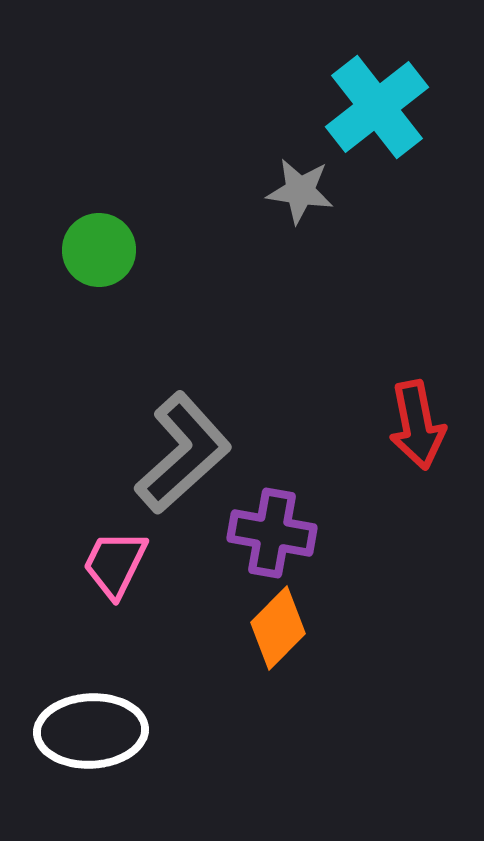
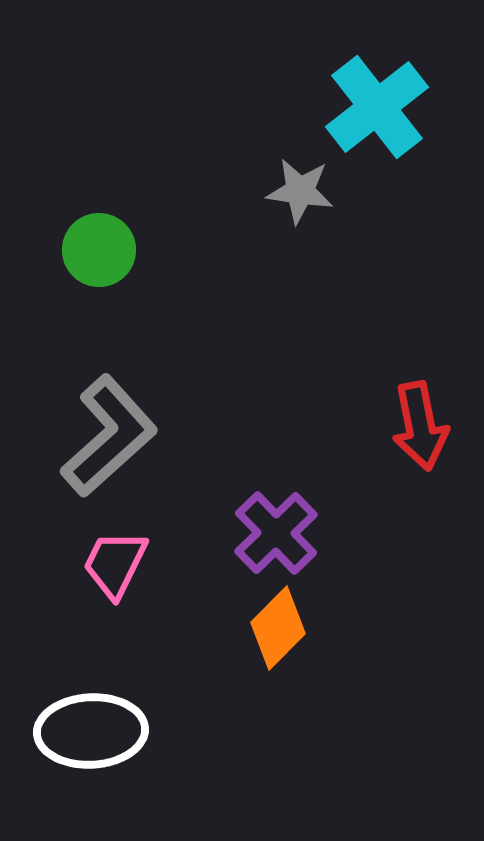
red arrow: moved 3 px right, 1 px down
gray L-shape: moved 74 px left, 17 px up
purple cross: moved 4 px right; rotated 36 degrees clockwise
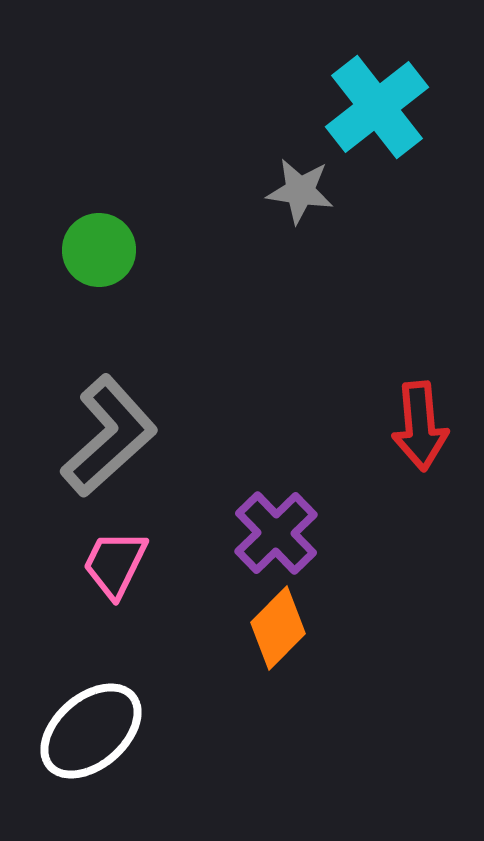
red arrow: rotated 6 degrees clockwise
white ellipse: rotated 38 degrees counterclockwise
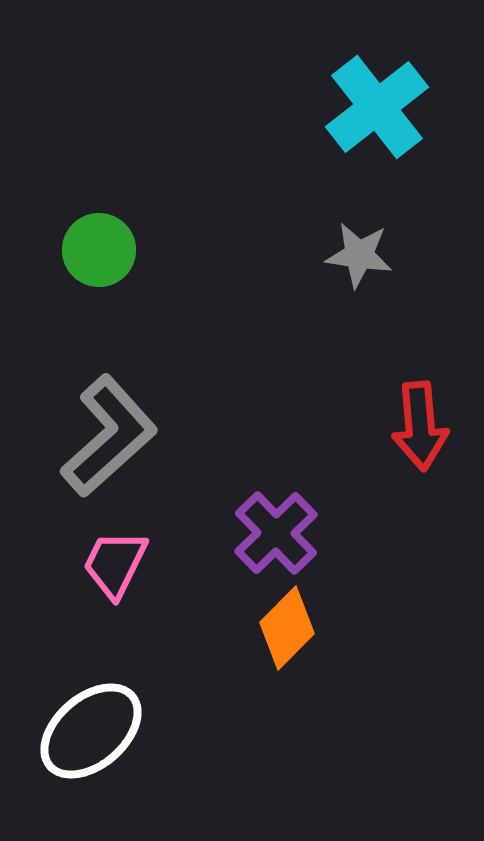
gray star: moved 59 px right, 64 px down
orange diamond: moved 9 px right
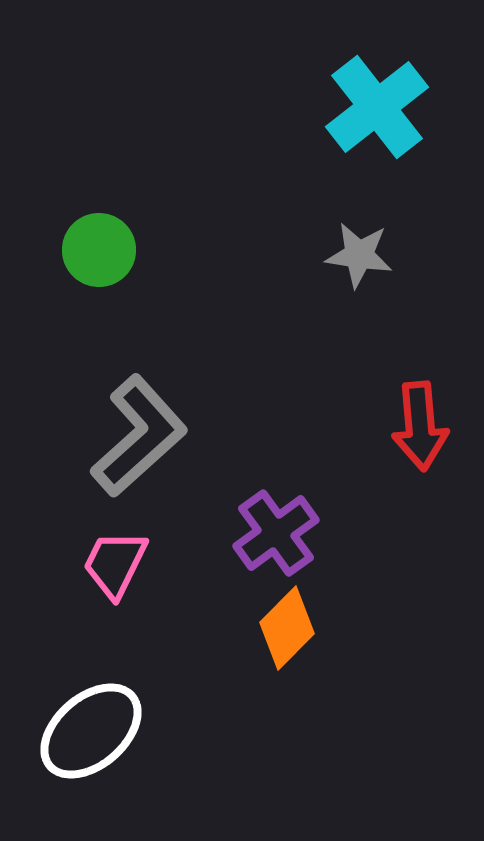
gray L-shape: moved 30 px right
purple cross: rotated 8 degrees clockwise
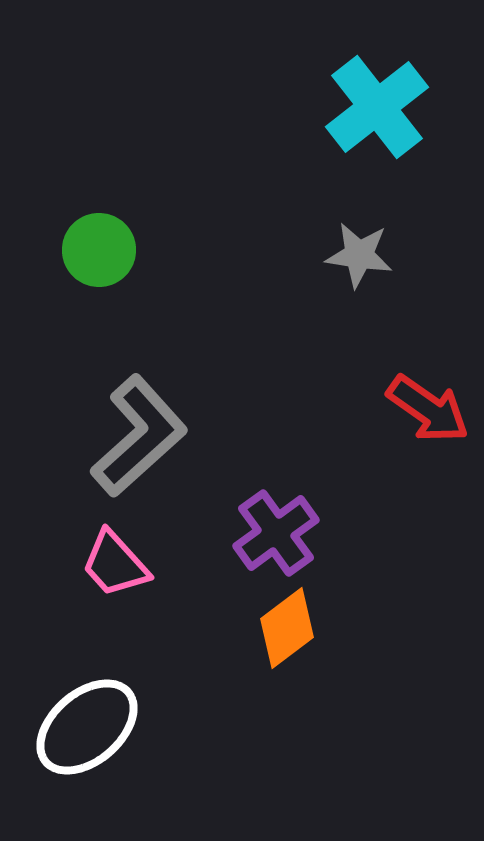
red arrow: moved 8 px right, 17 px up; rotated 50 degrees counterclockwise
pink trapezoid: rotated 68 degrees counterclockwise
orange diamond: rotated 8 degrees clockwise
white ellipse: moved 4 px left, 4 px up
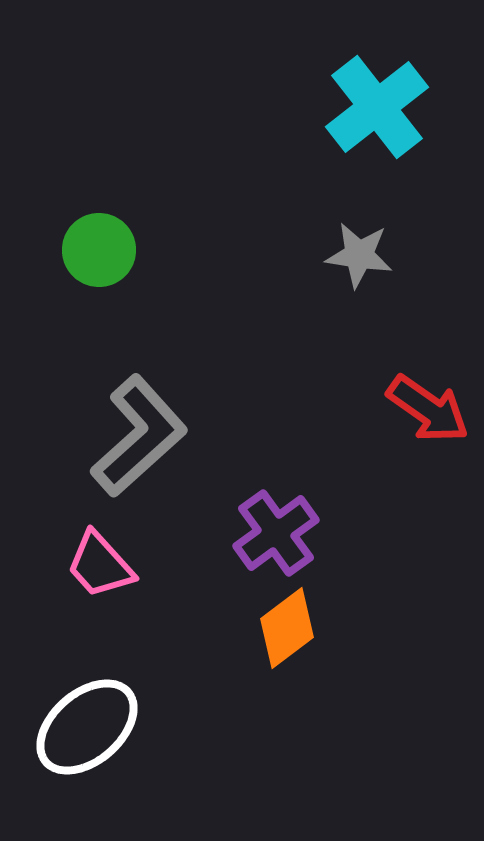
pink trapezoid: moved 15 px left, 1 px down
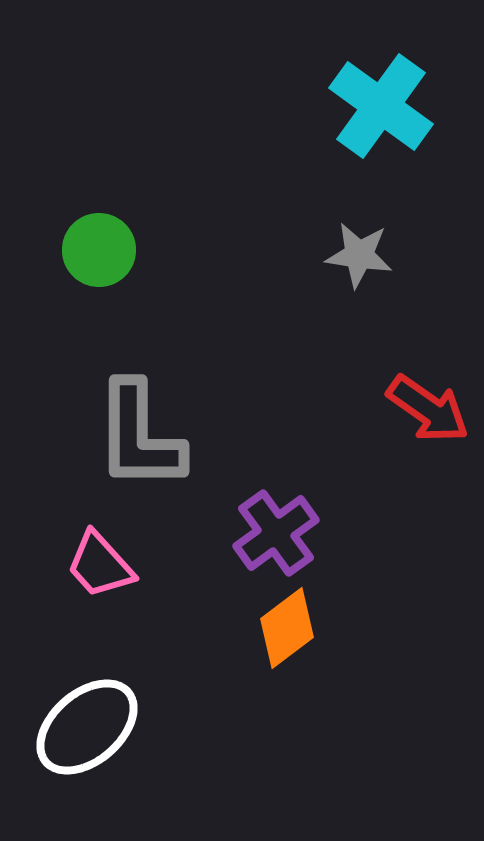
cyan cross: moved 4 px right, 1 px up; rotated 16 degrees counterclockwise
gray L-shape: rotated 132 degrees clockwise
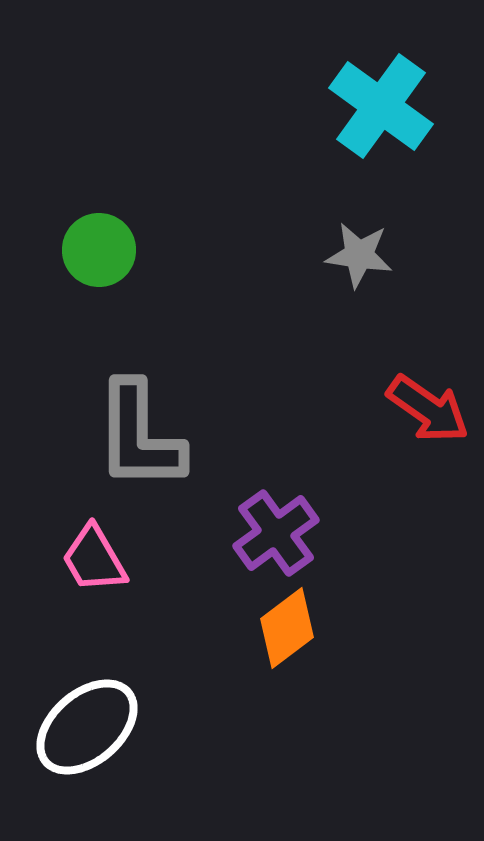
pink trapezoid: moved 6 px left, 6 px up; rotated 12 degrees clockwise
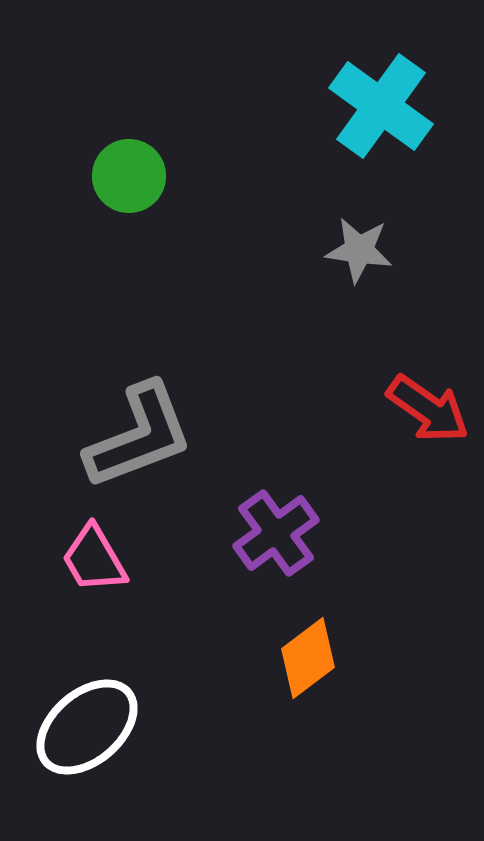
green circle: moved 30 px right, 74 px up
gray star: moved 5 px up
gray L-shape: rotated 111 degrees counterclockwise
orange diamond: moved 21 px right, 30 px down
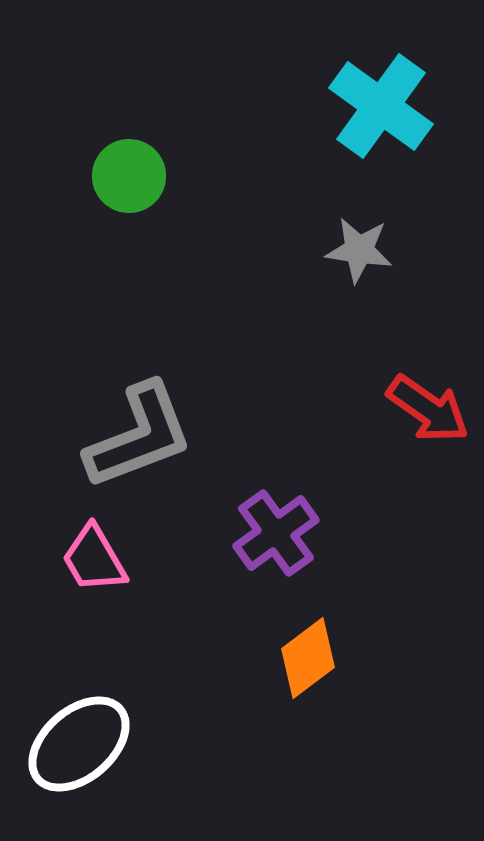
white ellipse: moved 8 px left, 17 px down
